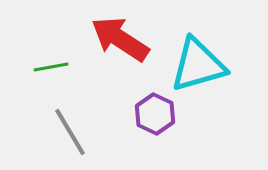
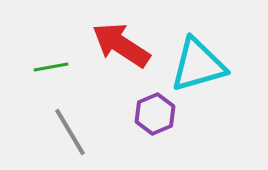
red arrow: moved 1 px right, 6 px down
purple hexagon: rotated 12 degrees clockwise
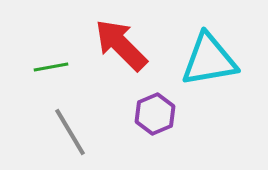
red arrow: rotated 12 degrees clockwise
cyan triangle: moved 11 px right, 5 px up; rotated 6 degrees clockwise
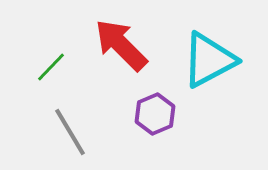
cyan triangle: rotated 18 degrees counterclockwise
green line: rotated 36 degrees counterclockwise
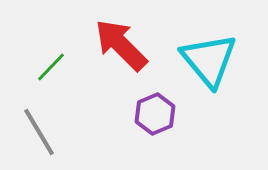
cyan triangle: rotated 42 degrees counterclockwise
gray line: moved 31 px left
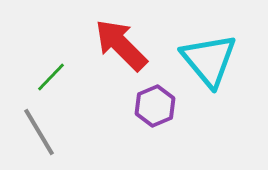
green line: moved 10 px down
purple hexagon: moved 8 px up
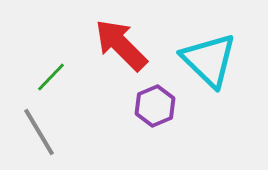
cyan triangle: rotated 6 degrees counterclockwise
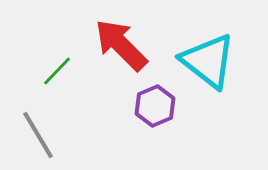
cyan triangle: moved 1 px left, 1 px down; rotated 6 degrees counterclockwise
green line: moved 6 px right, 6 px up
gray line: moved 1 px left, 3 px down
